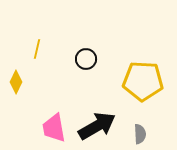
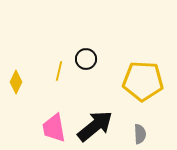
yellow line: moved 22 px right, 22 px down
black arrow: moved 2 px left; rotated 9 degrees counterclockwise
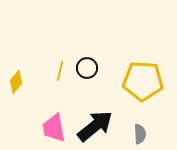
black circle: moved 1 px right, 9 px down
yellow line: moved 1 px right
yellow diamond: rotated 15 degrees clockwise
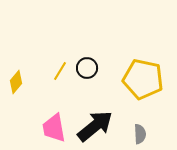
yellow line: rotated 18 degrees clockwise
yellow pentagon: moved 2 px up; rotated 9 degrees clockwise
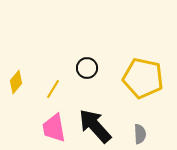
yellow line: moved 7 px left, 18 px down
yellow pentagon: moved 1 px up
black arrow: rotated 93 degrees counterclockwise
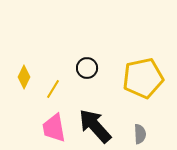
yellow pentagon: rotated 24 degrees counterclockwise
yellow diamond: moved 8 px right, 5 px up; rotated 15 degrees counterclockwise
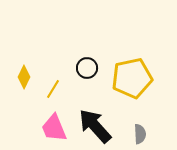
yellow pentagon: moved 11 px left
pink trapezoid: rotated 12 degrees counterclockwise
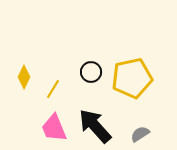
black circle: moved 4 px right, 4 px down
gray semicircle: rotated 120 degrees counterclockwise
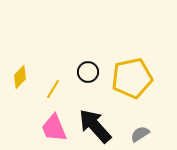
black circle: moved 3 px left
yellow diamond: moved 4 px left; rotated 20 degrees clockwise
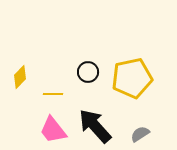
yellow line: moved 5 px down; rotated 60 degrees clockwise
pink trapezoid: moved 1 px left, 2 px down; rotated 16 degrees counterclockwise
